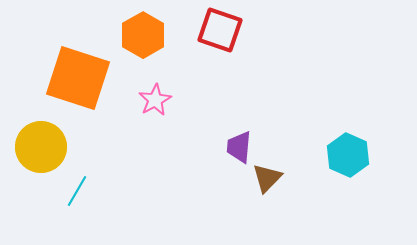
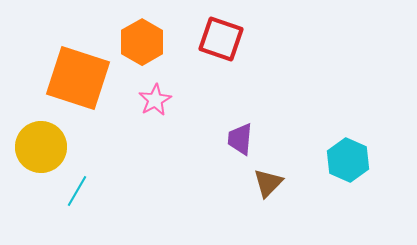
red square: moved 1 px right, 9 px down
orange hexagon: moved 1 px left, 7 px down
purple trapezoid: moved 1 px right, 8 px up
cyan hexagon: moved 5 px down
brown triangle: moved 1 px right, 5 px down
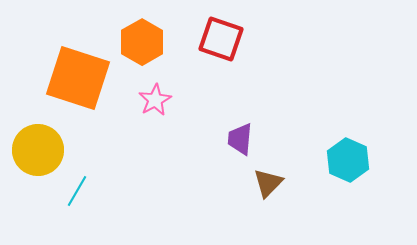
yellow circle: moved 3 px left, 3 px down
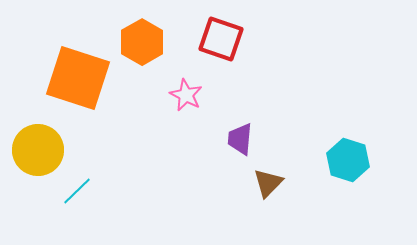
pink star: moved 31 px right, 5 px up; rotated 16 degrees counterclockwise
cyan hexagon: rotated 6 degrees counterclockwise
cyan line: rotated 16 degrees clockwise
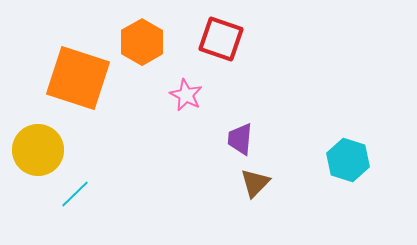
brown triangle: moved 13 px left
cyan line: moved 2 px left, 3 px down
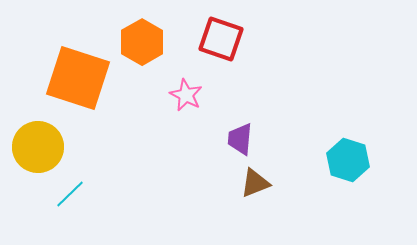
yellow circle: moved 3 px up
brown triangle: rotated 24 degrees clockwise
cyan line: moved 5 px left
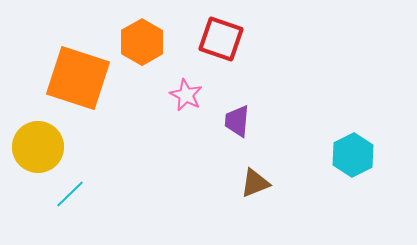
purple trapezoid: moved 3 px left, 18 px up
cyan hexagon: moved 5 px right, 5 px up; rotated 15 degrees clockwise
